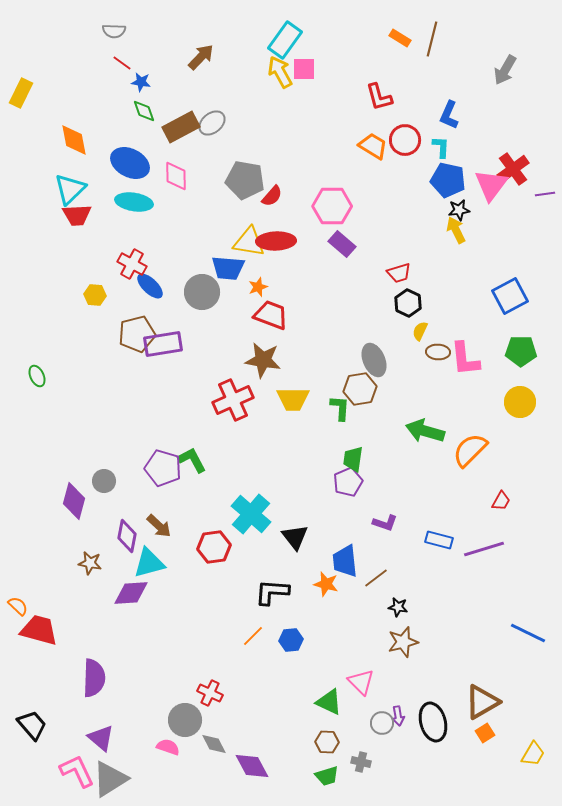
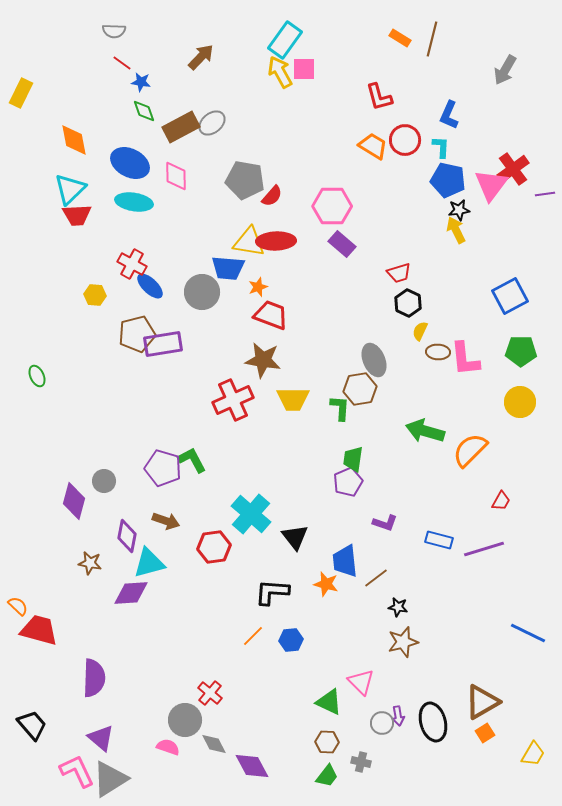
brown arrow at (159, 526): moved 7 px right, 5 px up; rotated 24 degrees counterclockwise
red cross at (210, 693): rotated 15 degrees clockwise
green trapezoid at (327, 776): rotated 35 degrees counterclockwise
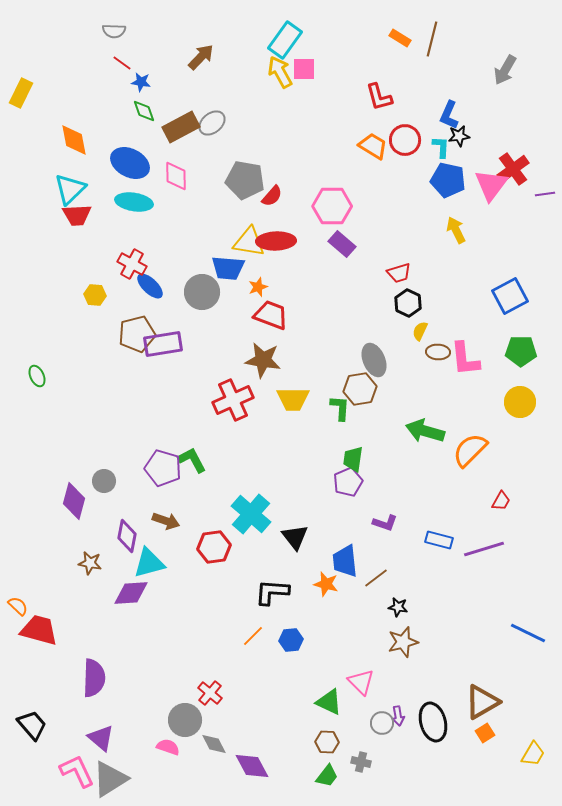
black star at (459, 210): moved 74 px up
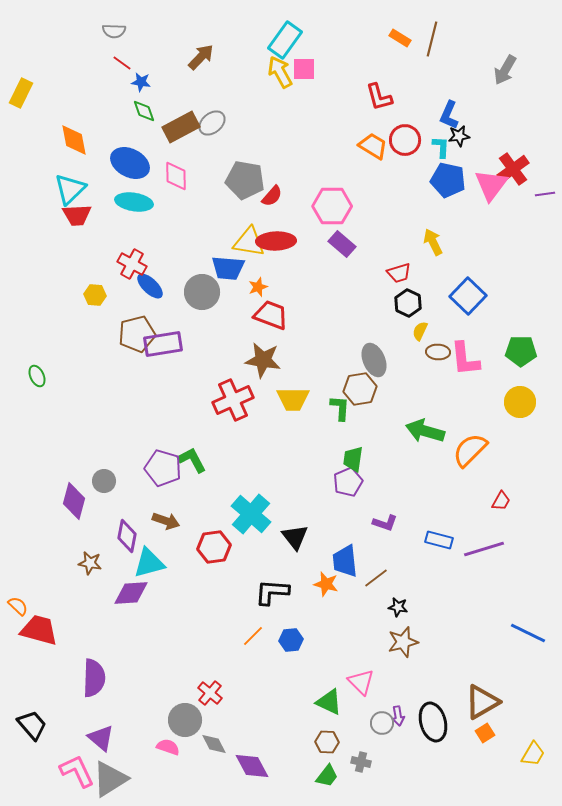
yellow arrow at (456, 230): moved 23 px left, 12 px down
blue square at (510, 296): moved 42 px left; rotated 18 degrees counterclockwise
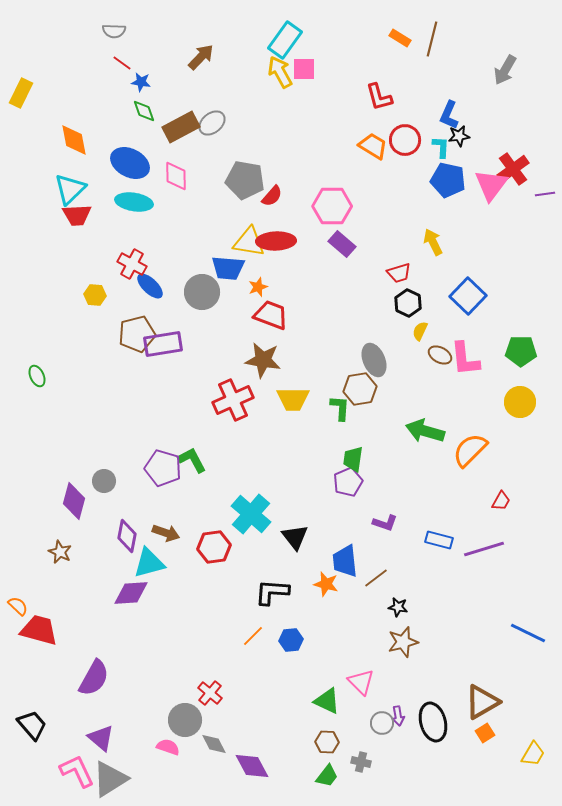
brown ellipse at (438, 352): moved 2 px right, 3 px down; rotated 25 degrees clockwise
brown arrow at (166, 521): moved 12 px down
brown star at (90, 563): moved 30 px left, 11 px up; rotated 15 degrees clockwise
purple semicircle at (94, 678): rotated 27 degrees clockwise
green triangle at (329, 702): moved 2 px left, 1 px up
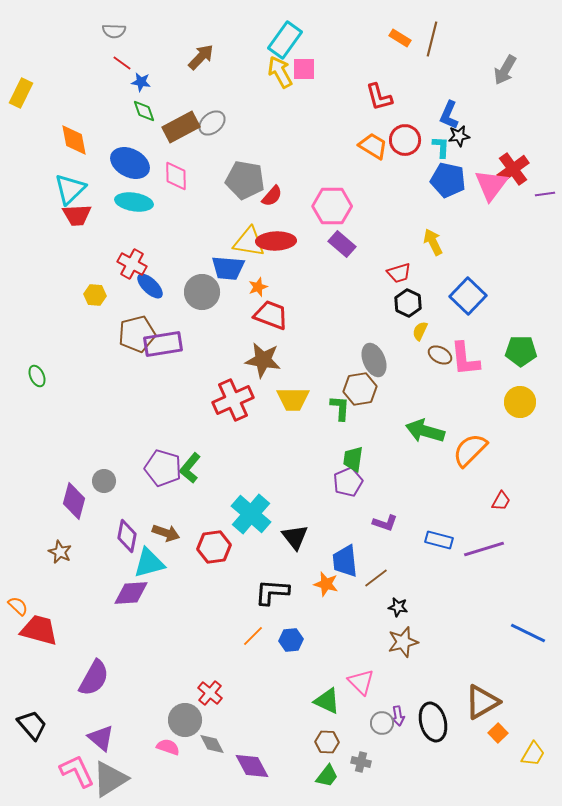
green L-shape at (192, 460): moved 2 px left, 8 px down; rotated 112 degrees counterclockwise
orange square at (485, 733): moved 13 px right; rotated 12 degrees counterclockwise
gray diamond at (214, 744): moved 2 px left
